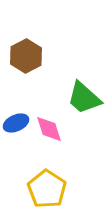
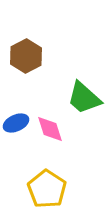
pink diamond: moved 1 px right
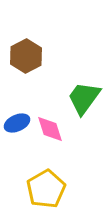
green trapezoid: rotated 84 degrees clockwise
blue ellipse: moved 1 px right
yellow pentagon: moved 1 px left; rotated 9 degrees clockwise
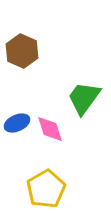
brown hexagon: moved 4 px left, 5 px up; rotated 8 degrees counterclockwise
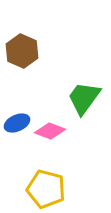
pink diamond: moved 2 px down; rotated 52 degrees counterclockwise
yellow pentagon: rotated 27 degrees counterclockwise
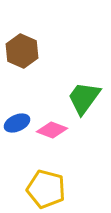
pink diamond: moved 2 px right, 1 px up
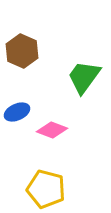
green trapezoid: moved 21 px up
blue ellipse: moved 11 px up
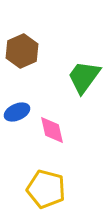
brown hexagon: rotated 12 degrees clockwise
pink diamond: rotated 56 degrees clockwise
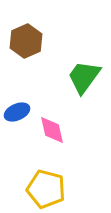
brown hexagon: moved 4 px right, 10 px up
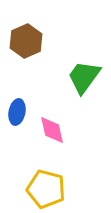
blue ellipse: rotated 55 degrees counterclockwise
